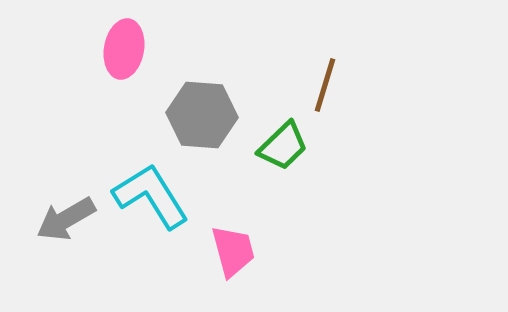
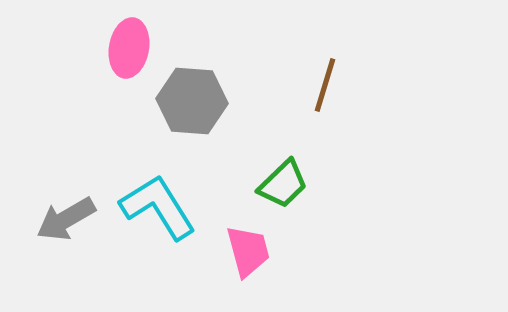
pink ellipse: moved 5 px right, 1 px up
gray hexagon: moved 10 px left, 14 px up
green trapezoid: moved 38 px down
cyan L-shape: moved 7 px right, 11 px down
pink trapezoid: moved 15 px right
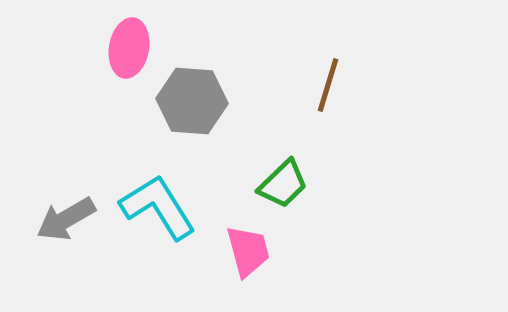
brown line: moved 3 px right
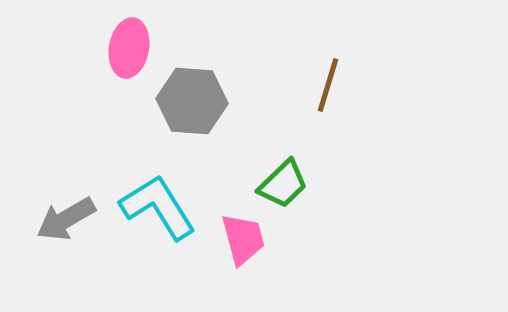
pink trapezoid: moved 5 px left, 12 px up
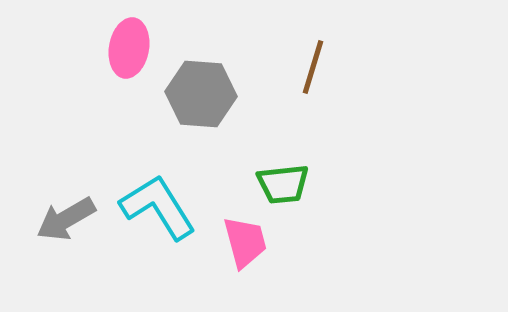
brown line: moved 15 px left, 18 px up
gray hexagon: moved 9 px right, 7 px up
green trapezoid: rotated 38 degrees clockwise
pink trapezoid: moved 2 px right, 3 px down
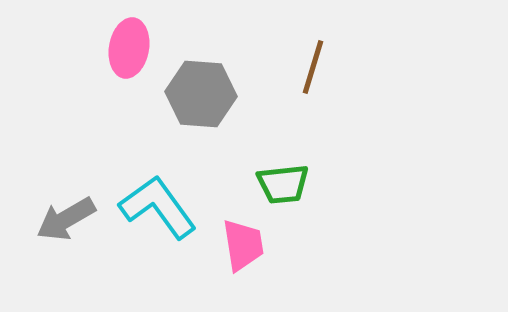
cyan L-shape: rotated 4 degrees counterclockwise
pink trapezoid: moved 2 px left, 3 px down; rotated 6 degrees clockwise
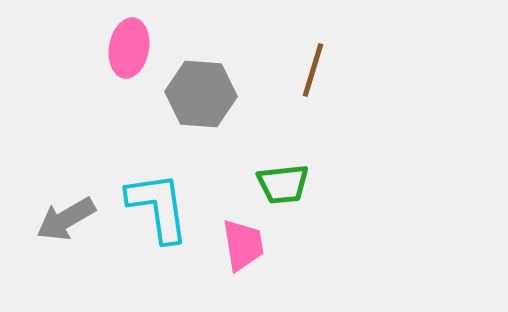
brown line: moved 3 px down
cyan L-shape: rotated 28 degrees clockwise
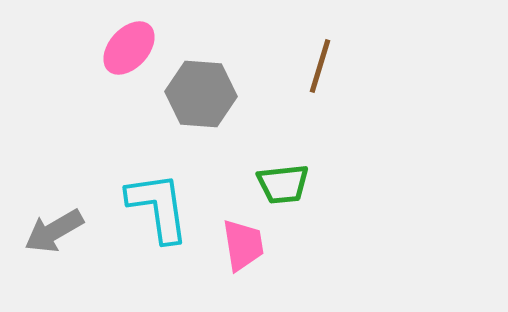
pink ellipse: rotated 32 degrees clockwise
brown line: moved 7 px right, 4 px up
gray arrow: moved 12 px left, 12 px down
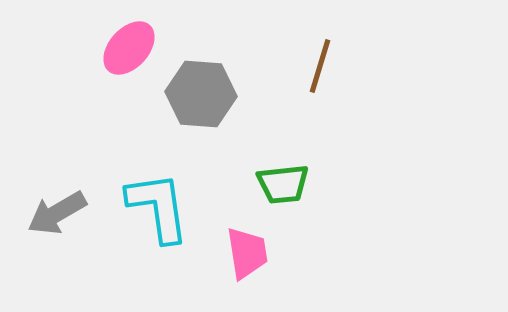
gray arrow: moved 3 px right, 18 px up
pink trapezoid: moved 4 px right, 8 px down
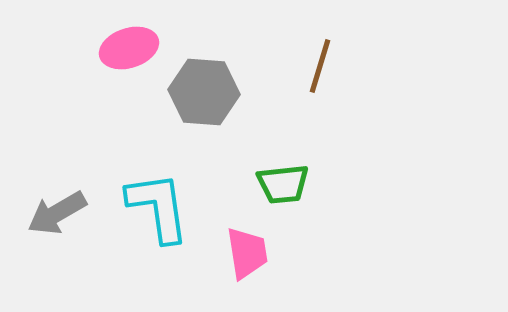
pink ellipse: rotated 30 degrees clockwise
gray hexagon: moved 3 px right, 2 px up
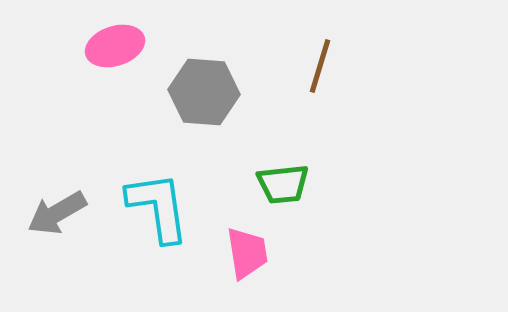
pink ellipse: moved 14 px left, 2 px up
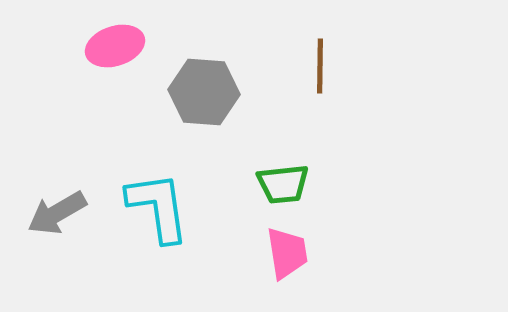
brown line: rotated 16 degrees counterclockwise
pink trapezoid: moved 40 px right
